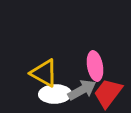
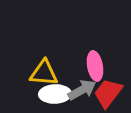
yellow triangle: rotated 24 degrees counterclockwise
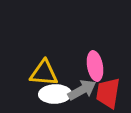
red trapezoid: rotated 28 degrees counterclockwise
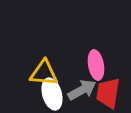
pink ellipse: moved 1 px right, 1 px up
white ellipse: moved 3 px left; rotated 76 degrees clockwise
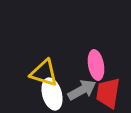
yellow triangle: rotated 12 degrees clockwise
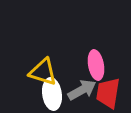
yellow triangle: moved 1 px left, 1 px up
white ellipse: rotated 8 degrees clockwise
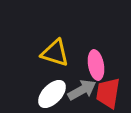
yellow triangle: moved 12 px right, 19 px up
white ellipse: rotated 52 degrees clockwise
